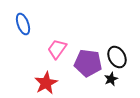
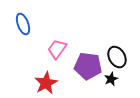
purple pentagon: moved 3 px down
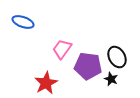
blue ellipse: moved 2 px up; rotated 50 degrees counterclockwise
pink trapezoid: moved 5 px right
black star: rotated 24 degrees counterclockwise
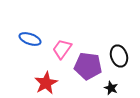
blue ellipse: moved 7 px right, 17 px down
black ellipse: moved 2 px right, 1 px up; rotated 10 degrees clockwise
black star: moved 9 px down
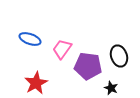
red star: moved 10 px left
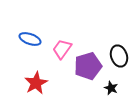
purple pentagon: rotated 24 degrees counterclockwise
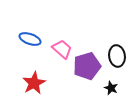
pink trapezoid: rotated 95 degrees clockwise
black ellipse: moved 2 px left; rotated 10 degrees clockwise
purple pentagon: moved 1 px left
red star: moved 2 px left
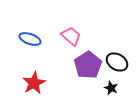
pink trapezoid: moved 9 px right, 13 px up
black ellipse: moved 6 px down; rotated 50 degrees counterclockwise
purple pentagon: moved 1 px right, 1 px up; rotated 16 degrees counterclockwise
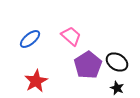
blue ellipse: rotated 60 degrees counterclockwise
red star: moved 2 px right, 2 px up
black star: moved 6 px right
